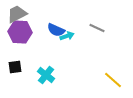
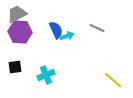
blue semicircle: rotated 138 degrees counterclockwise
cyan cross: rotated 30 degrees clockwise
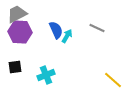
cyan arrow: rotated 40 degrees counterclockwise
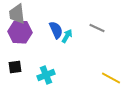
gray trapezoid: rotated 70 degrees counterclockwise
yellow line: moved 2 px left, 2 px up; rotated 12 degrees counterclockwise
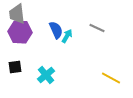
cyan cross: rotated 18 degrees counterclockwise
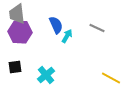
blue semicircle: moved 5 px up
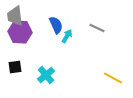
gray trapezoid: moved 2 px left, 2 px down
yellow line: moved 2 px right
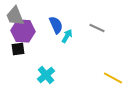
gray trapezoid: rotated 15 degrees counterclockwise
purple hexagon: moved 3 px right, 1 px up
black square: moved 3 px right, 18 px up
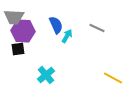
gray trapezoid: moved 1 px left, 1 px down; rotated 65 degrees counterclockwise
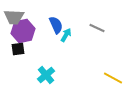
purple hexagon: rotated 15 degrees counterclockwise
cyan arrow: moved 1 px left, 1 px up
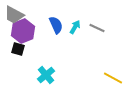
gray trapezoid: moved 2 px up; rotated 25 degrees clockwise
purple hexagon: rotated 10 degrees counterclockwise
cyan arrow: moved 9 px right, 8 px up
black square: rotated 24 degrees clockwise
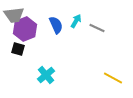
gray trapezoid: rotated 35 degrees counterclockwise
cyan arrow: moved 1 px right, 6 px up
purple hexagon: moved 2 px right, 2 px up
